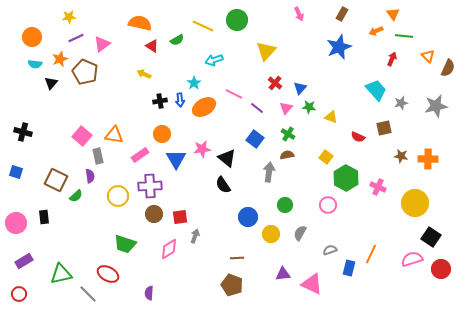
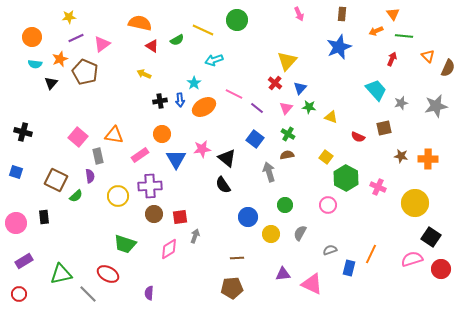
brown rectangle at (342, 14): rotated 24 degrees counterclockwise
yellow line at (203, 26): moved 4 px down
yellow triangle at (266, 51): moved 21 px right, 10 px down
pink square at (82, 136): moved 4 px left, 1 px down
gray arrow at (269, 172): rotated 24 degrees counterclockwise
brown pentagon at (232, 285): moved 3 px down; rotated 25 degrees counterclockwise
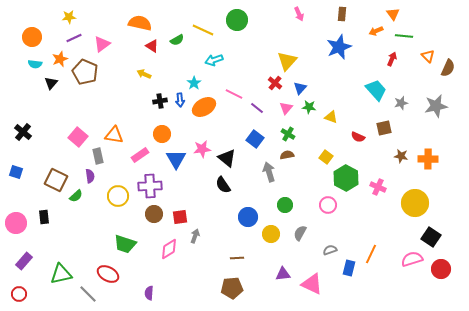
purple line at (76, 38): moved 2 px left
black cross at (23, 132): rotated 24 degrees clockwise
purple rectangle at (24, 261): rotated 18 degrees counterclockwise
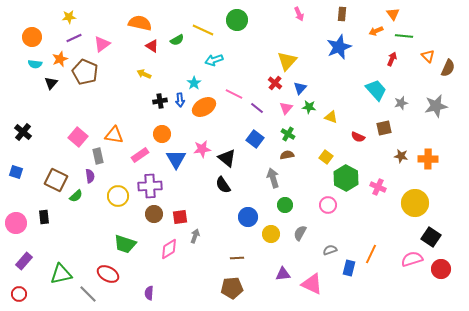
gray arrow at (269, 172): moved 4 px right, 6 px down
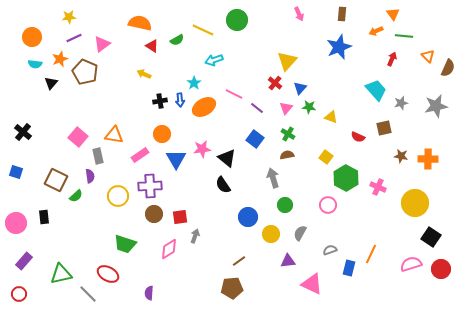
brown line at (237, 258): moved 2 px right, 3 px down; rotated 32 degrees counterclockwise
pink semicircle at (412, 259): moved 1 px left, 5 px down
purple triangle at (283, 274): moved 5 px right, 13 px up
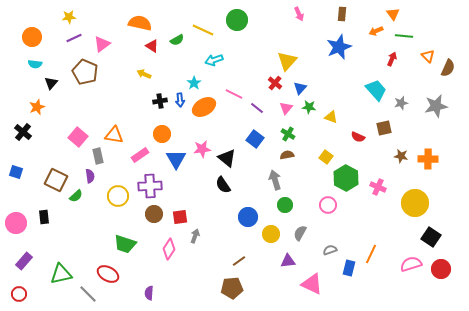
orange star at (60, 59): moved 23 px left, 48 px down
gray arrow at (273, 178): moved 2 px right, 2 px down
pink diamond at (169, 249): rotated 25 degrees counterclockwise
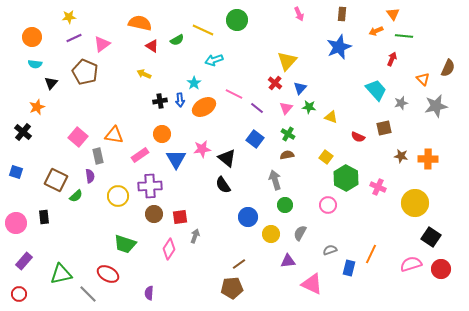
orange triangle at (428, 56): moved 5 px left, 23 px down
brown line at (239, 261): moved 3 px down
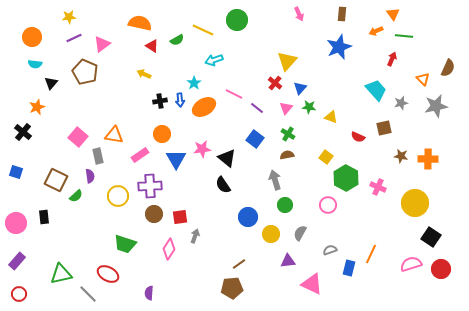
purple rectangle at (24, 261): moved 7 px left
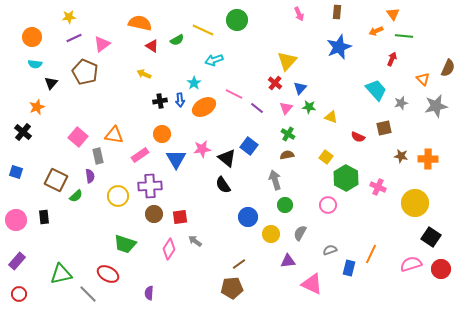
brown rectangle at (342, 14): moved 5 px left, 2 px up
blue square at (255, 139): moved 6 px left, 7 px down
pink circle at (16, 223): moved 3 px up
gray arrow at (195, 236): moved 5 px down; rotated 72 degrees counterclockwise
